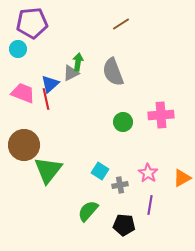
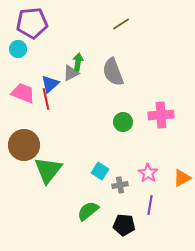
green semicircle: rotated 10 degrees clockwise
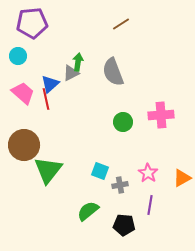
cyan circle: moved 7 px down
pink trapezoid: rotated 20 degrees clockwise
cyan square: rotated 12 degrees counterclockwise
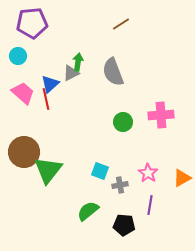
brown circle: moved 7 px down
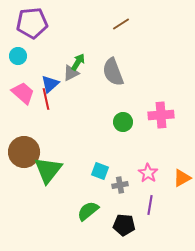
green arrow: rotated 24 degrees clockwise
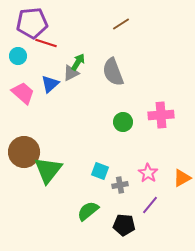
red line: moved 56 px up; rotated 60 degrees counterclockwise
purple line: rotated 30 degrees clockwise
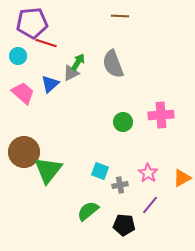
brown line: moved 1 px left, 8 px up; rotated 36 degrees clockwise
gray semicircle: moved 8 px up
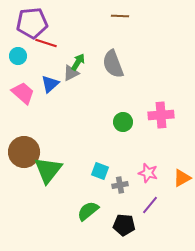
pink star: rotated 18 degrees counterclockwise
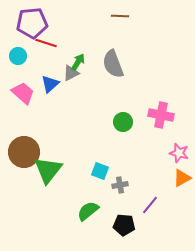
pink cross: rotated 15 degrees clockwise
pink star: moved 31 px right, 20 px up
